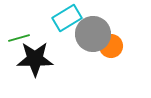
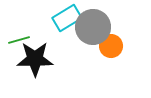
gray circle: moved 7 px up
green line: moved 2 px down
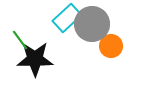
cyan rectangle: rotated 12 degrees counterclockwise
gray circle: moved 1 px left, 3 px up
green line: moved 1 px right; rotated 70 degrees clockwise
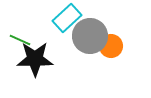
gray circle: moved 2 px left, 12 px down
green line: rotated 30 degrees counterclockwise
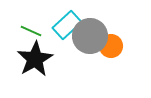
cyan rectangle: moved 7 px down
green line: moved 11 px right, 9 px up
black star: rotated 30 degrees counterclockwise
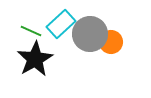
cyan rectangle: moved 6 px left, 1 px up
gray circle: moved 2 px up
orange circle: moved 4 px up
